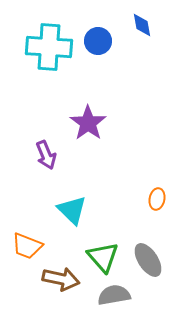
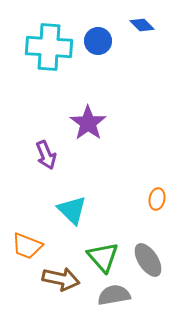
blue diamond: rotated 35 degrees counterclockwise
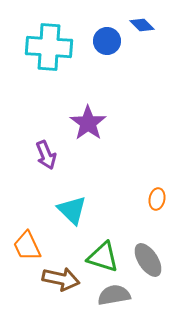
blue circle: moved 9 px right
orange trapezoid: rotated 44 degrees clockwise
green triangle: rotated 32 degrees counterclockwise
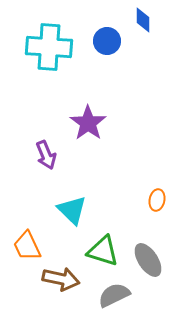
blue diamond: moved 1 px right, 5 px up; rotated 45 degrees clockwise
orange ellipse: moved 1 px down
green triangle: moved 6 px up
gray semicircle: rotated 16 degrees counterclockwise
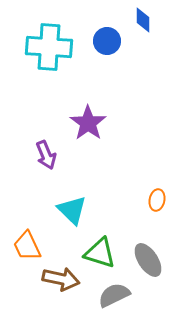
green triangle: moved 3 px left, 2 px down
